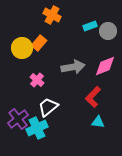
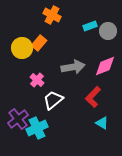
white trapezoid: moved 5 px right, 7 px up
cyan triangle: moved 4 px right, 1 px down; rotated 24 degrees clockwise
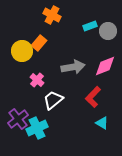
yellow circle: moved 3 px down
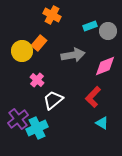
gray arrow: moved 12 px up
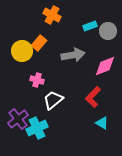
pink cross: rotated 24 degrees counterclockwise
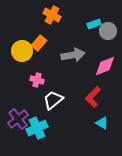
cyan rectangle: moved 4 px right, 2 px up
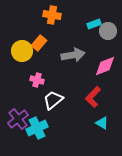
orange cross: rotated 18 degrees counterclockwise
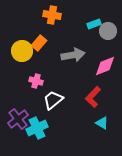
pink cross: moved 1 px left, 1 px down
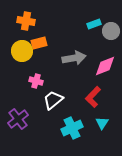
orange cross: moved 26 px left, 6 px down
gray circle: moved 3 px right
orange rectangle: rotated 35 degrees clockwise
gray arrow: moved 1 px right, 3 px down
cyan triangle: rotated 32 degrees clockwise
cyan cross: moved 35 px right
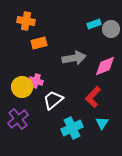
gray circle: moved 2 px up
yellow circle: moved 36 px down
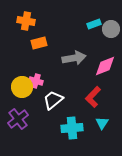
cyan cross: rotated 20 degrees clockwise
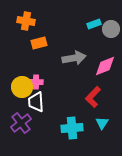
pink cross: moved 1 px down; rotated 16 degrees counterclockwise
white trapezoid: moved 17 px left, 2 px down; rotated 55 degrees counterclockwise
purple cross: moved 3 px right, 4 px down
